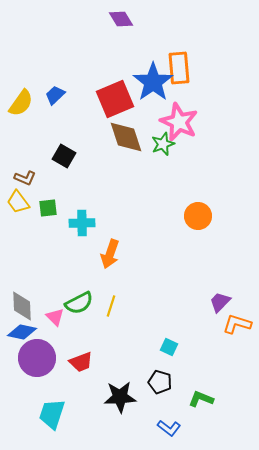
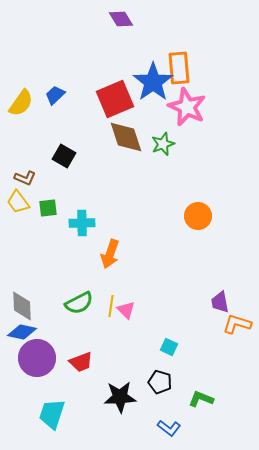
pink star: moved 8 px right, 15 px up
purple trapezoid: rotated 55 degrees counterclockwise
yellow line: rotated 10 degrees counterclockwise
pink triangle: moved 71 px right, 7 px up
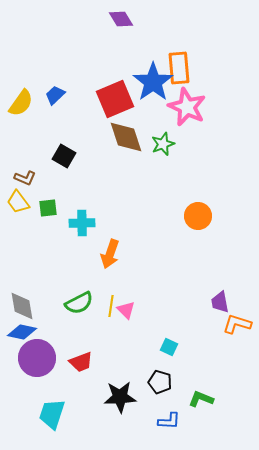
gray diamond: rotated 8 degrees counterclockwise
blue L-shape: moved 7 px up; rotated 35 degrees counterclockwise
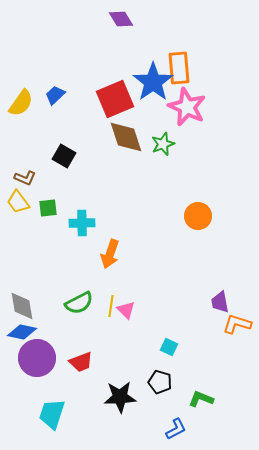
blue L-shape: moved 7 px right, 8 px down; rotated 30 degrees counterclockwise
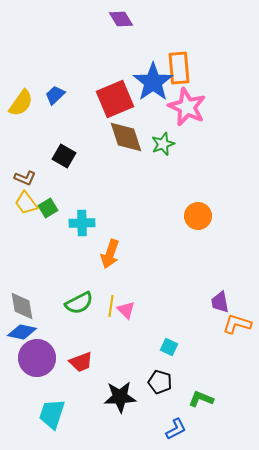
yellow trapezoid: moved 8 px right, 1 px down
green square: rotated 24 degrees counterclockwise
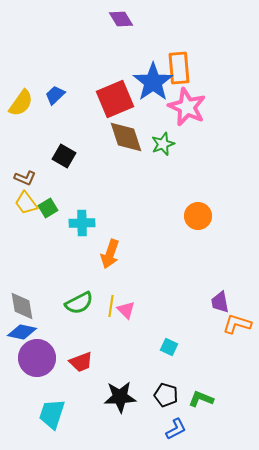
black pentagon: moved 6 px right, 13 px down
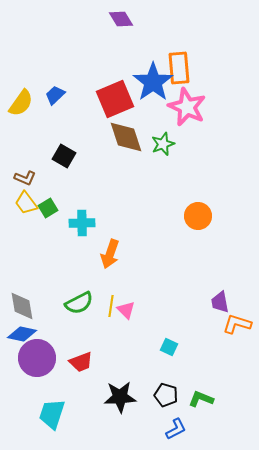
blue diamond: moved 2 px down
